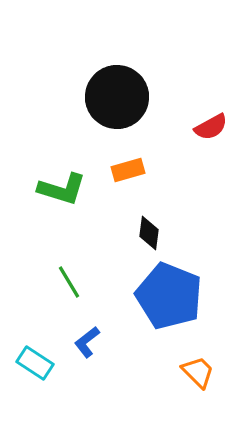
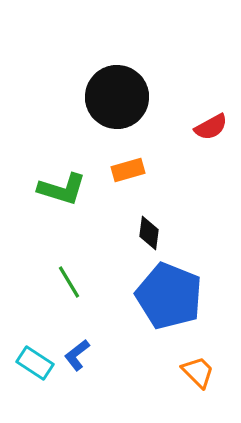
blue L-shape: moved 10 px left, 13 px down
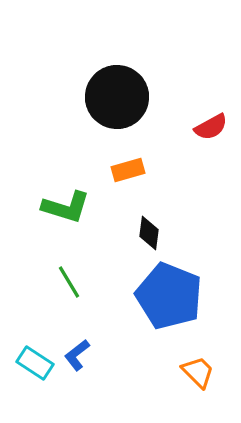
green L-shape: moved 4 px right, 18 px down
